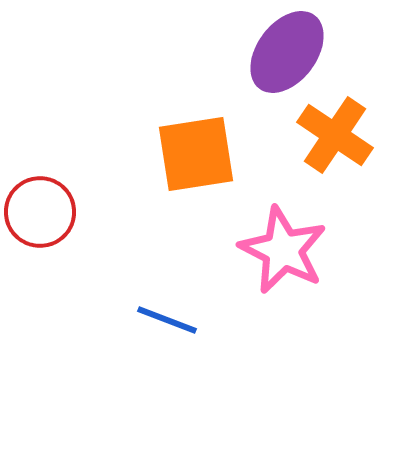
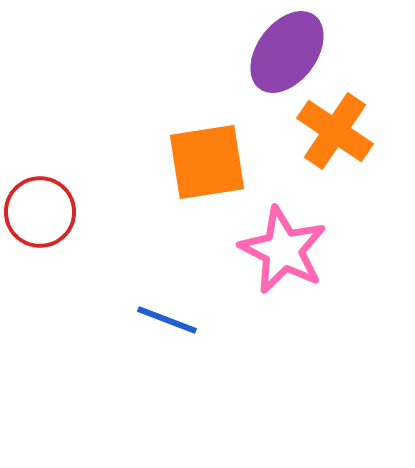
orange cross: moved 4 px up
orange square: moved 11 px right, 8 px down
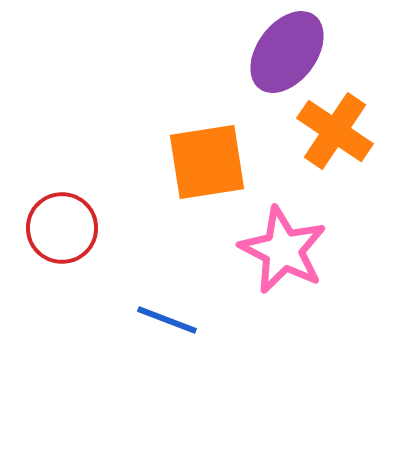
red circle: moved 22 px right, 16 px down
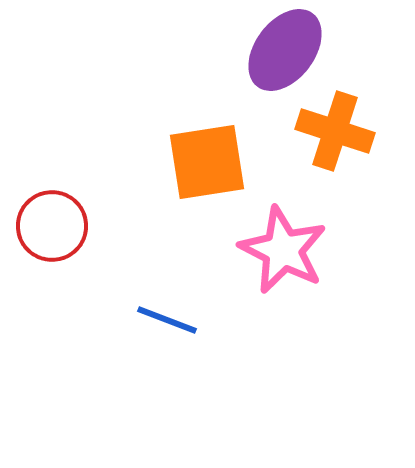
purple ellipse: moved 2 px left, 2 px up
orange cross: rotated 16 degrees counterclockwise
red circle: moved 10 px left, 2 px up
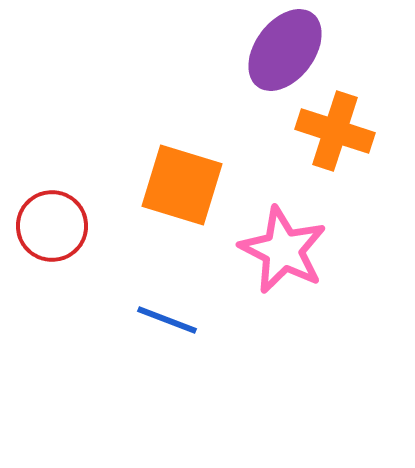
orange square: moved 25 px left, 23 px down; rotated 26 degrees clockwise
